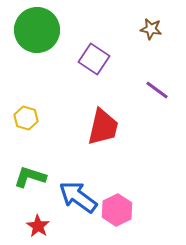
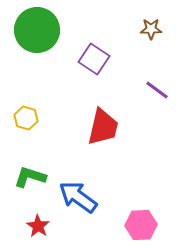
brown star: rotated 10 degrees counterclockwise
pink hexagon: moved 24 px right, 15 px down; rotated 24 degrees clockwise
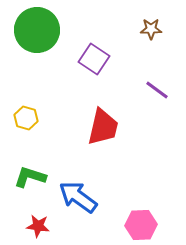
red star: rotated 25 degrees counterclockwise
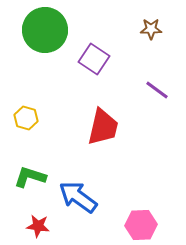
green circle: moved 8 px right
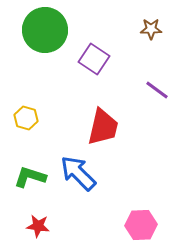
blue arrow: moved 24 px up; rotated 9 degrees clockwise
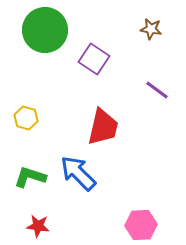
brown star: rotated 10 degrees clockwise
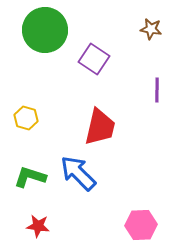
purple line: rotated 55 degrees clockwise
red trapezoid: moved 3 px left
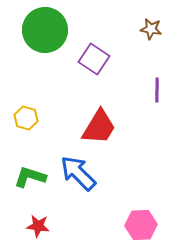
red trapezoid: moved 1 px left; rotated 18 degrees clockwise
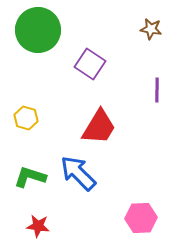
green circle: moved 7 px left
purple square: moved 4 px left, 5 px down
pink hexagon: moved 7 px up
